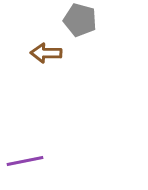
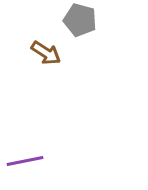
brown arrow: rotated 148 degrees counterclockwise
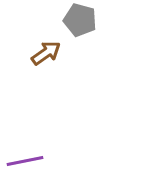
brown arrow: rotated 68 degrees counterclockwise
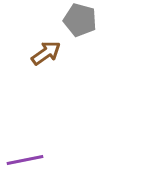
purple line: moved 1 px up
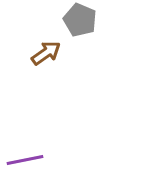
gray pentagon: rotated 8 degrees clockwise
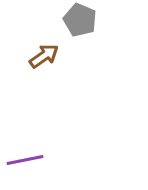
brown arrow: moved 2 px left, 3 px down
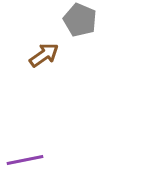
brown arrow: moved 1 px up
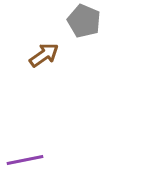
gray pentagon: moved 4 px right, 1 px down
